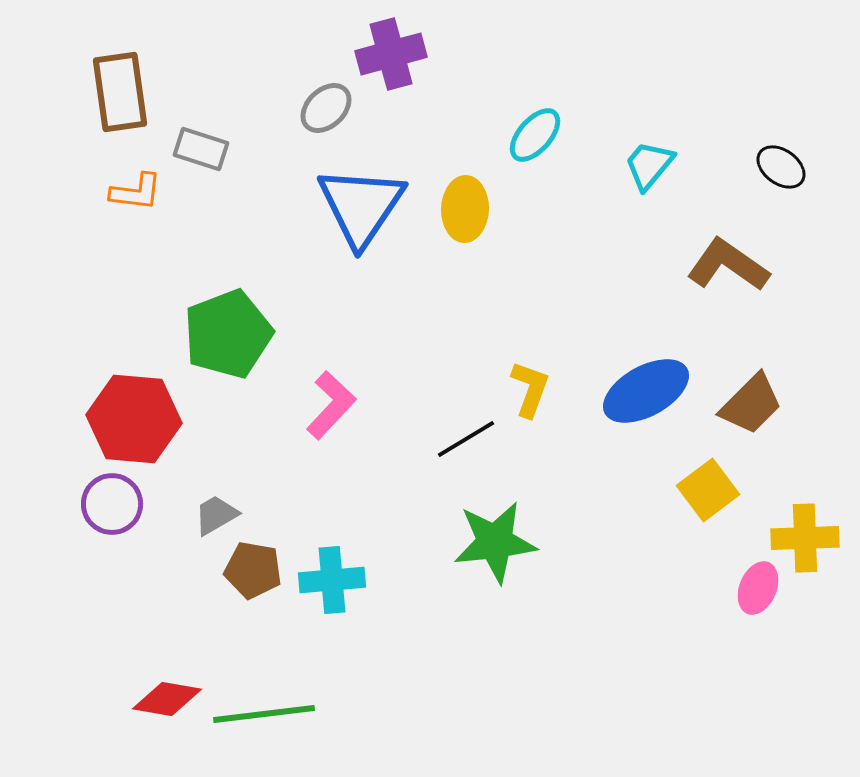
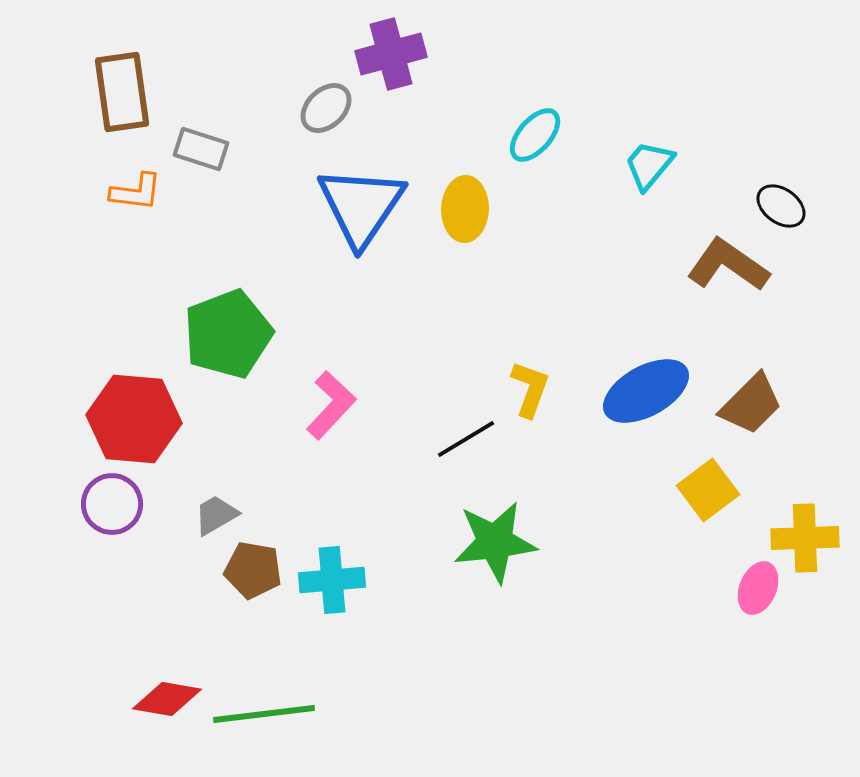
brown rectangle: moved 2 px right
black ellipse: moved 39 px down
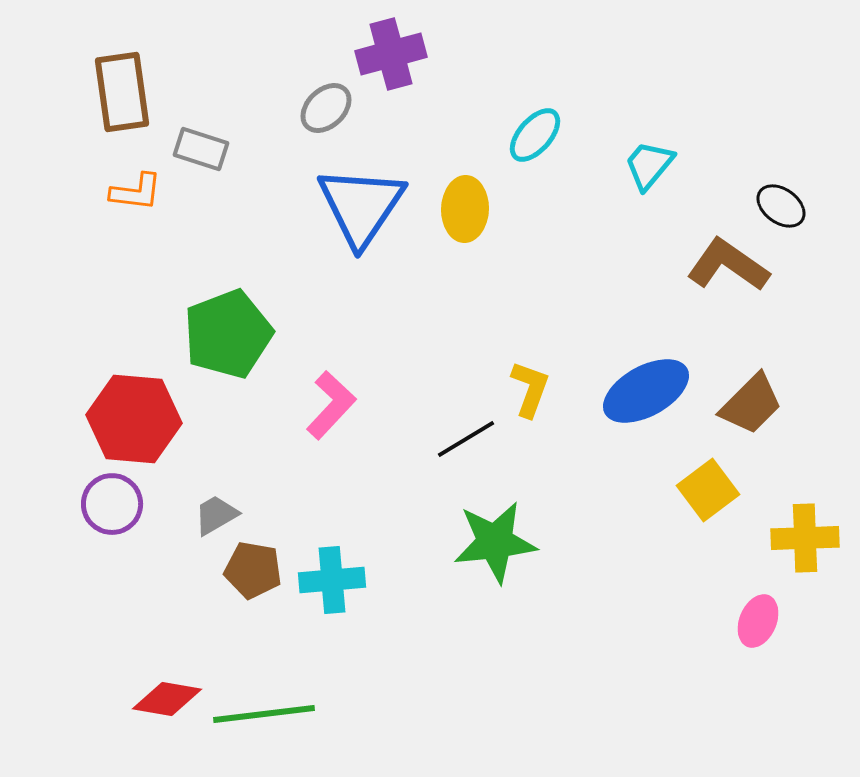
pink ellipse: moved 33 px down
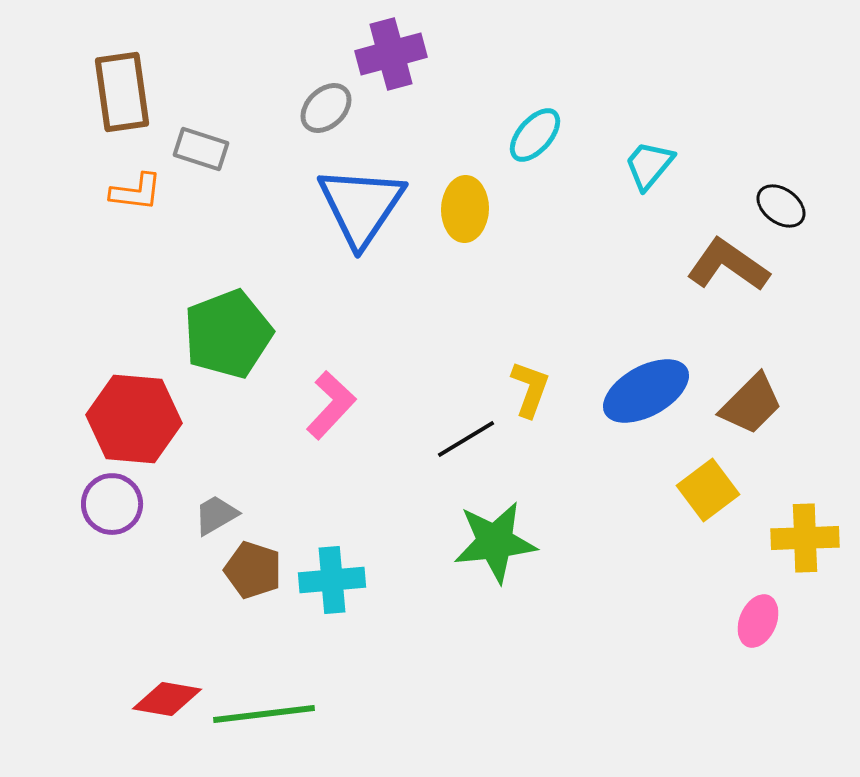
brown pentagon: rotated 8 degrees clockwise
